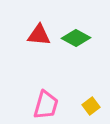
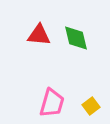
green diamond: rotated 48 degrees clockwise
pink trapezoid: moved 6 px right, 2 px up
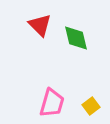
red triangle: moved 1 px right, 10 px up; rotated 40 degrees clockwise
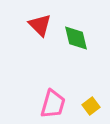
pink trapezoid: moved 1 px right, 1 px down
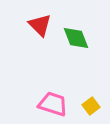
green diamond: rotated 8 degrees counterclockwise
pink trapezoid: rotated 88 degrees counterclockwise
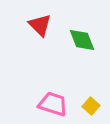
green diamond: moved 6 px right, 2 px down
yellow square: rotated 12 degrees counterclockwise
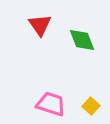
red triangle: rotated 10 degrees clockwise
pink trapezoid: moved 2 px left
